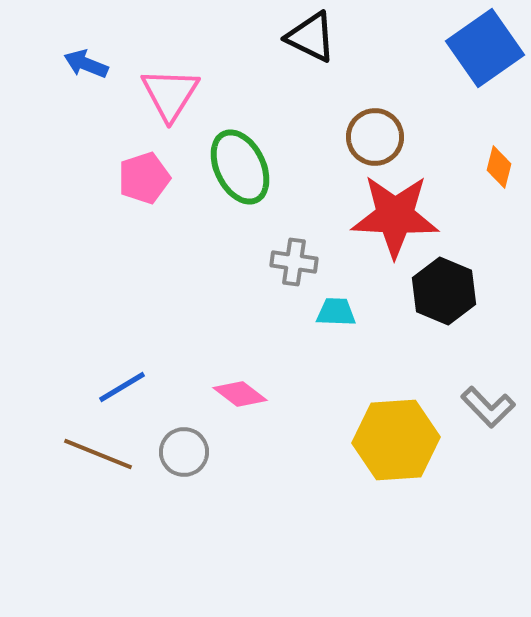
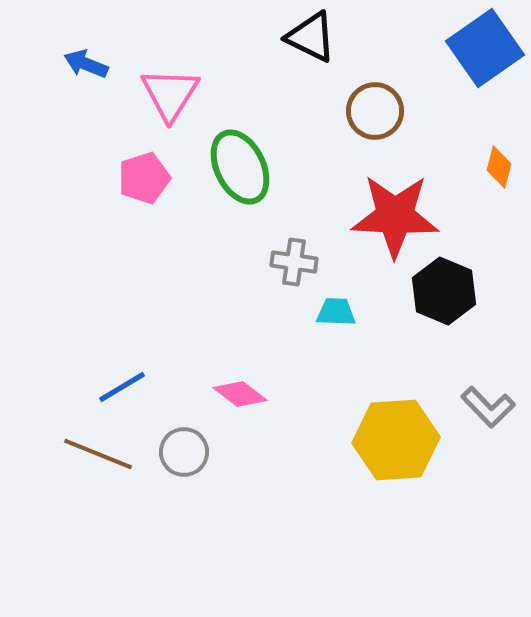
brown circle: moved 26 px up
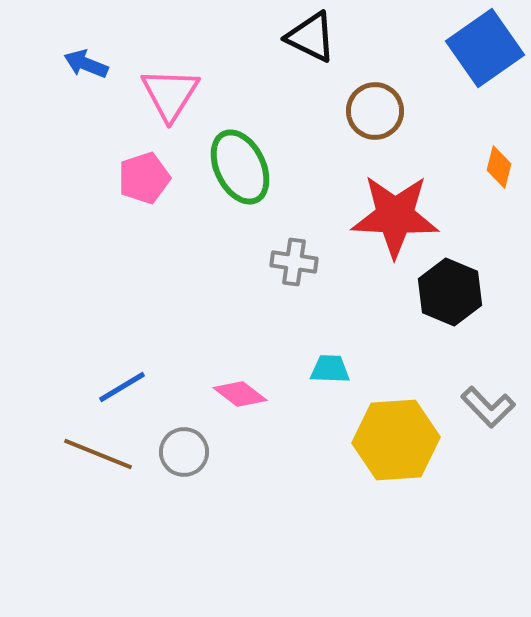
black hexagon: moved 6 px right, 1 px down
cyan trapezoid: moved 6 px left, 57 px down
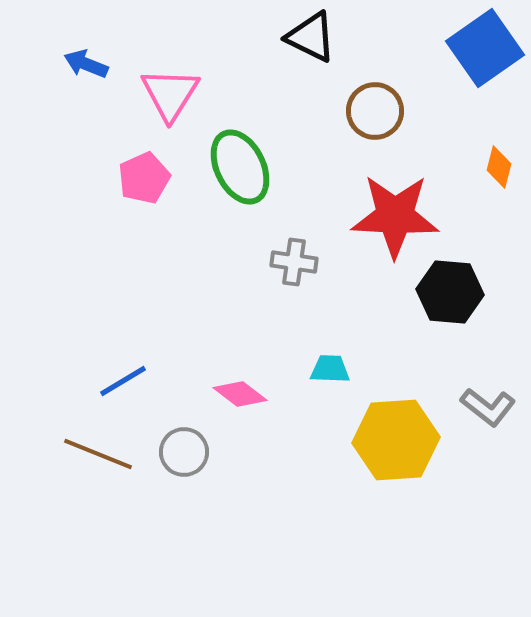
pink pentagon: rotated 6 degrees counterclockwise
black hexagon: rotated 18 degrees counterclockwise
blue line: moved 1 px right, 6 px up
gray L-shape: rotated 8 degrees counterclockwise
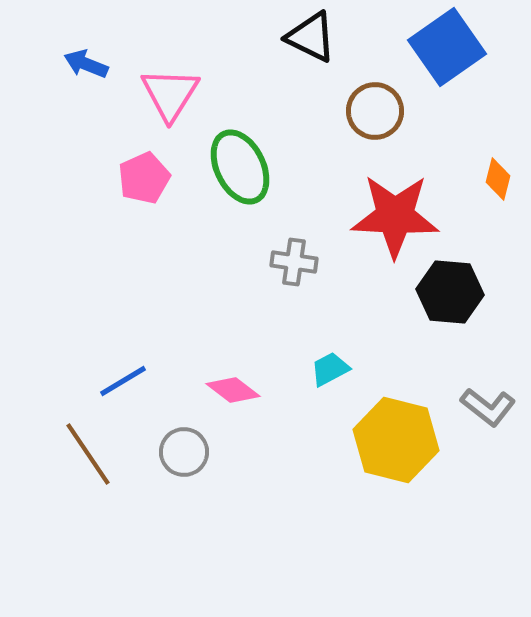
blue square: moved 38 px left, 1 px up
orange diamond: moved 1 px left, 12 px down
cyan trapezoid: rotated 30 degrees counterclockwise
pink diamond: moved 7 px left, 4 px up
yellow hexagon: rotated 18 degrees clockwise
brown line: moved 10 px left; rotated 34 degrees clockwise
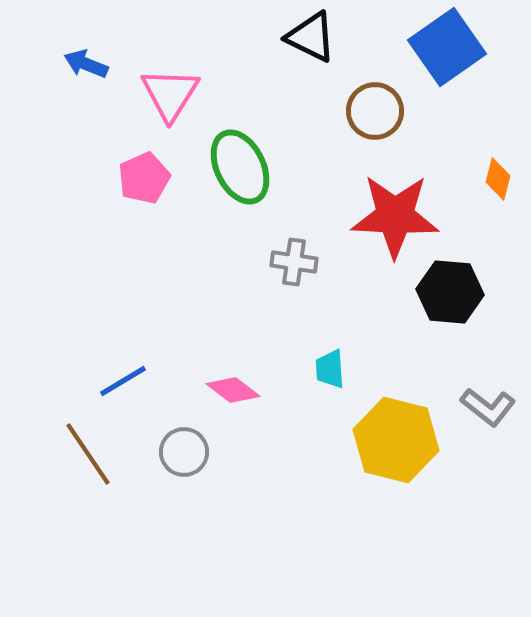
cyan trapezoid: rotated 66 degrees counterclockwise
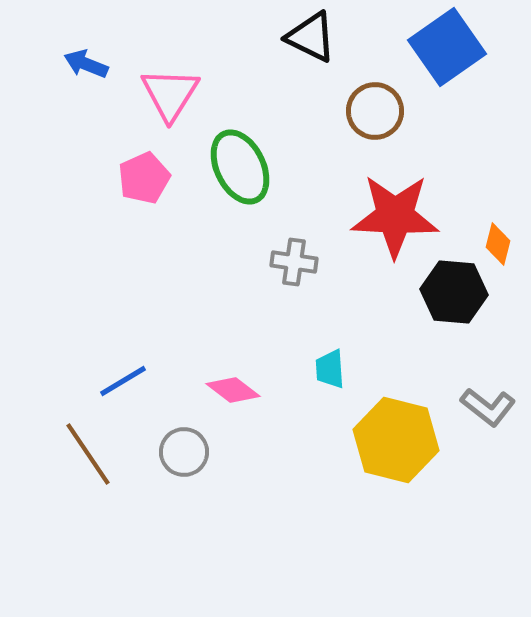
orange diamond: moved 65 px down
black hexagon: moved 4 px right
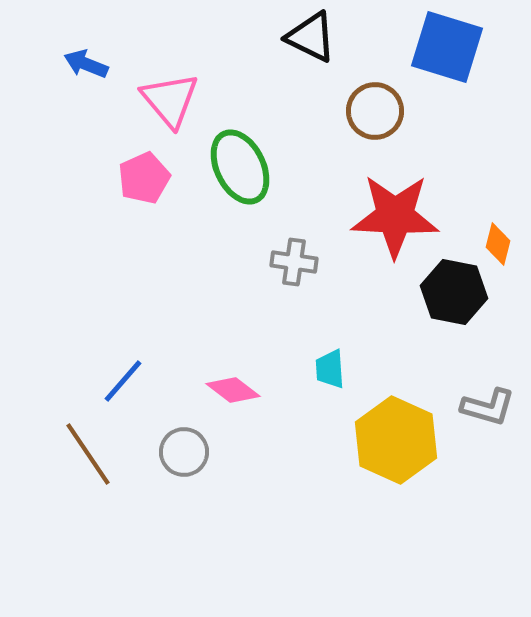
blue square: rotated 38 degrees counterclockwise
pink triangle: moved 6 px down; rotated 12 degrees counterclockwise
black hexagon: rotated 6 degrees clockwise
blue line: rotated 18 degrees counterclockwise
gray L-shape: rotated 22 degrees counterclockwise
yellow hexagon: rotated 10 degrees clockwise
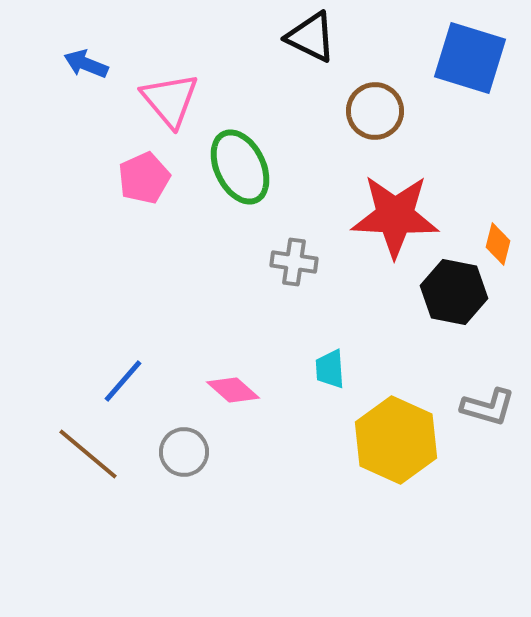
blue square: moved 23 px right, 11 px down
pink diamond: rotated 4 degrees clockwise
brown line: rotated 16 degrees counterclockwise
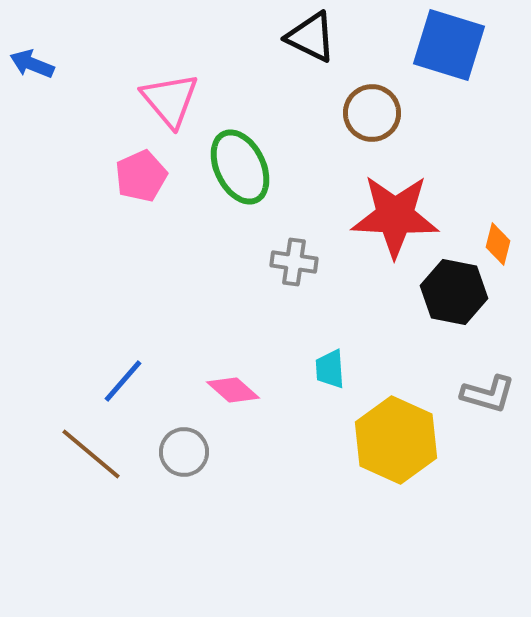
blue square: moved 21 px left, 13 px up
blue arrow: moved 54 px left
brown circle: moved 3 px left, 2 px down
pink pentagon: moved 3 px left, 2 px up
gray L-shape: moved 13 px up
brown line: moved 3 px right
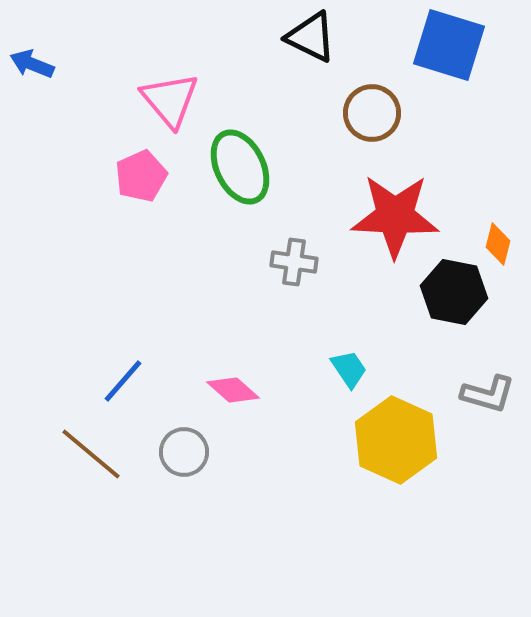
cyan trapezoid: moved 19 px right; rotated 150 degrees clockwise
